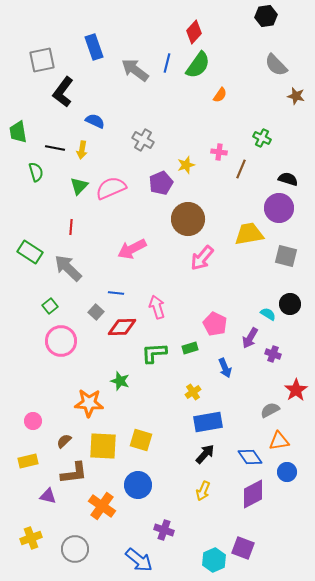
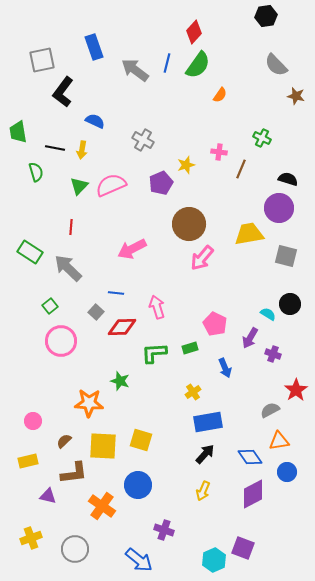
pink semicircle at (111, 188): moved 3 px up
brown circle at (188, 219): moved 1 px right, 5 px down
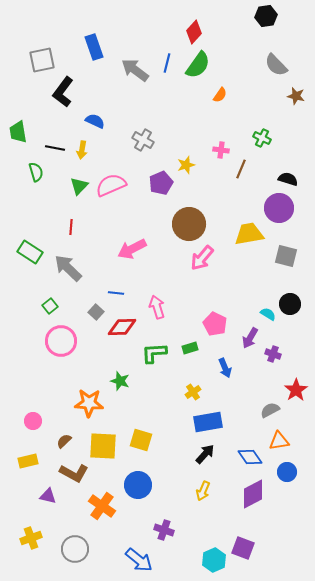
pink cross at (219, 152): moved 2 px right, 2 px up
brown L-shape at (74, 473): rotated 36 degrees clockwise
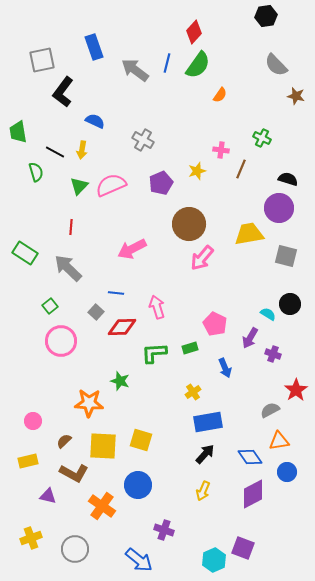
black line at (55, 148): moved 4 px down; rotated 18 degrees clockwise
yellow star at (186, 165): moved 11 px right, 6 px down
green rectangle at (30, 252): moved 5 px left, 1 px down
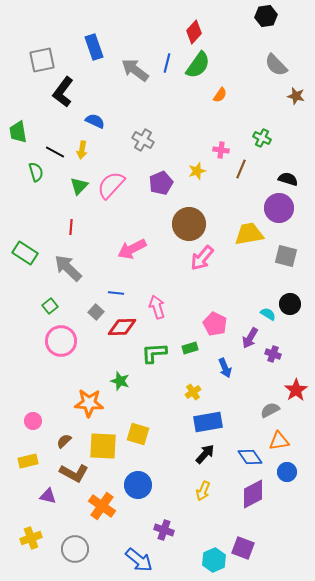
pink semicircle at (111, 185): rotated 24 degrees counterclockwise
yellow square at (141, 440): moved 3 px left, 6 px up
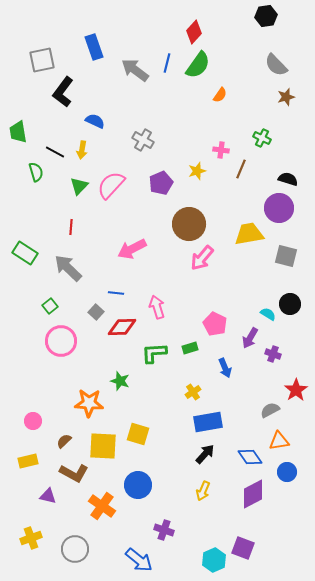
brown star at (296, 96): moved 10 px left, 1 px down; rotated 30 degrees counterclockwise
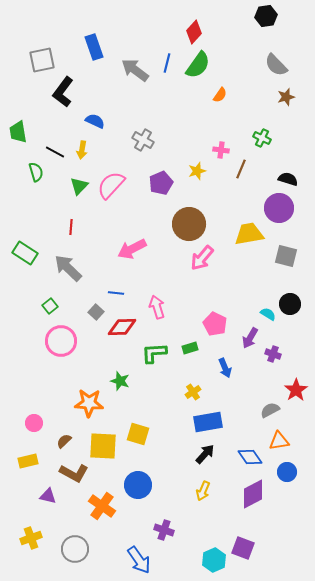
pink circle at (33, 421): moved 1 px right, 2 px down
blue arrow at (139, 560): rotated 16 degrees clockwise
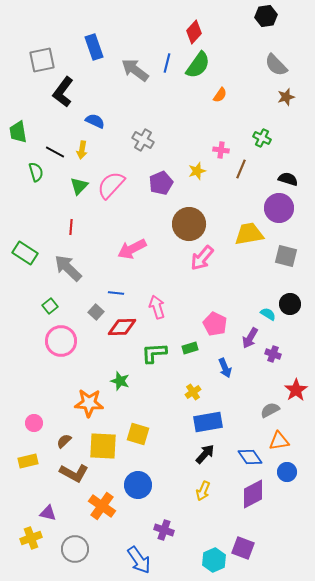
purple triangle at (48, 496): moved 17 px down
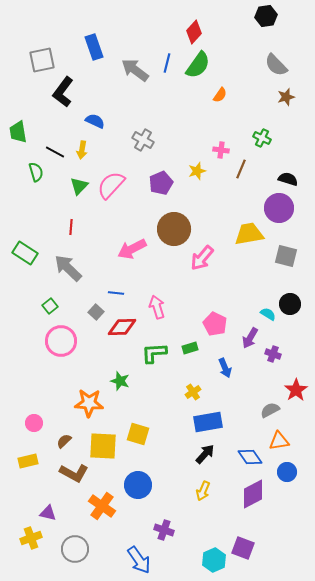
brown circle at (189, 224): moved 15 px left, 5 px down
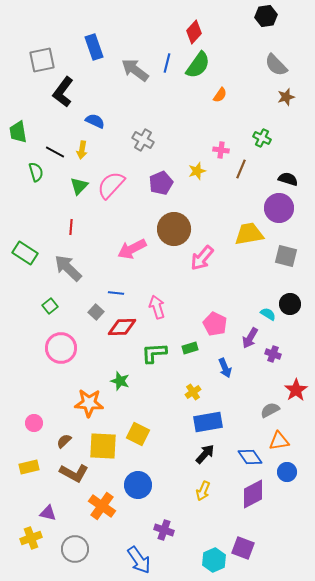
pink circle at (61, 341): moved 7 px down
yellow square at (138, 434): rotated 10 degrees clockwise
yellow rectangle at (28, 461): moved 1 px right, 6 px down
